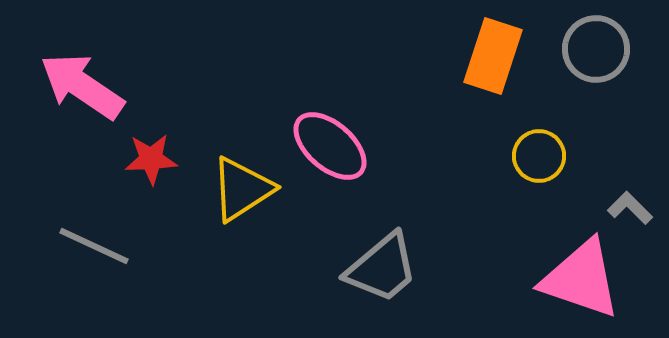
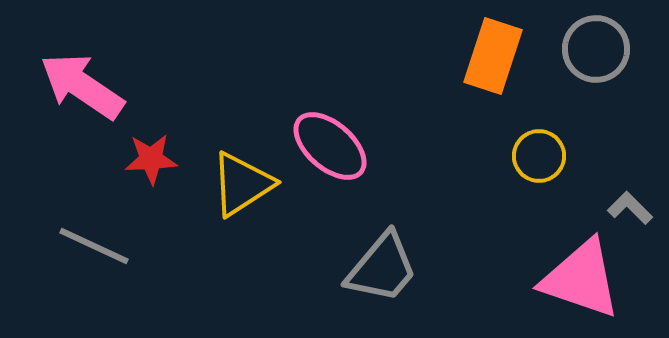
yellow triangle: moved 5 px up
gray trapezoid: rotated 10 degrees counterclockwise
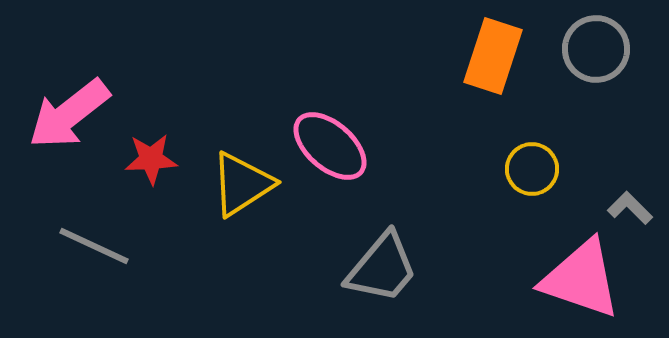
pink arrow: moved 13 px left, 28 px down; rotated 72 degrees counterclockwise
yellow circle: moved 7 px left, 13 px down
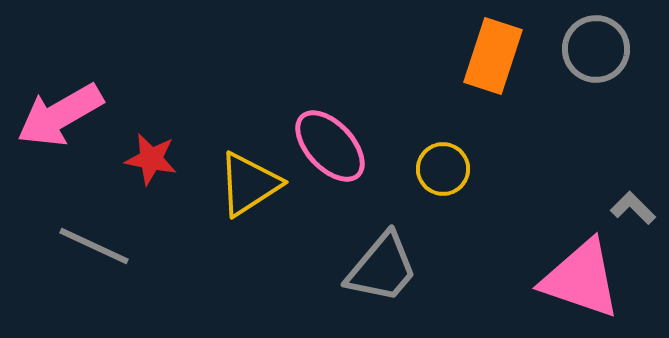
pink arrow: moved 9 px left, 1 px down; rotated 8 degrees clockwise
pink ellipse: rotated 6 degrees clockwise
red star: rotated 14 degrees clockwise
yellow circle: moved 89 px left
yellow triangle: moved 7 px right
gray L-shape: moved 3 px right
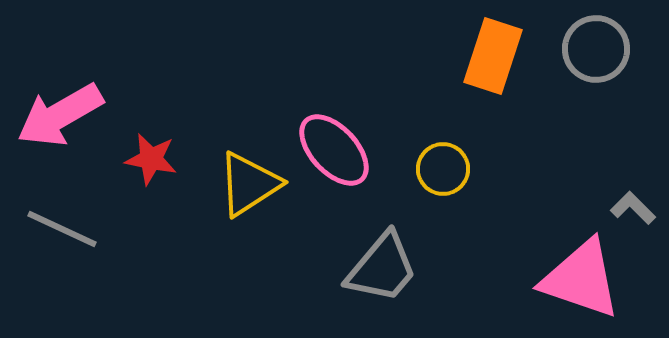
pink ellipse: moved 4 px right, 4 px down
gray line: moved 32 px left, 17 px up
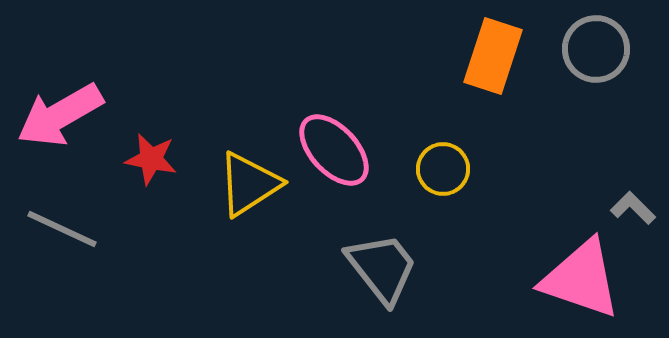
gray trapezoid: rotated 78 degrees counterclockwise
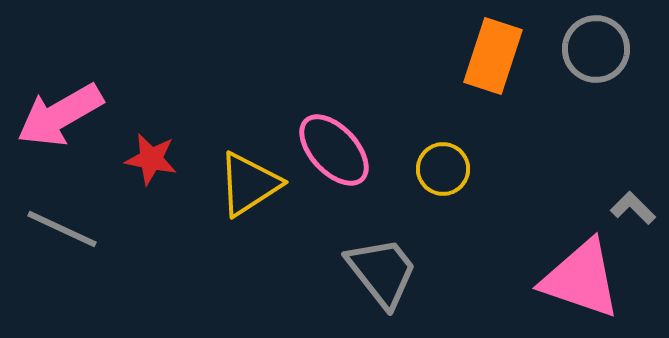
gray trapezoid: moved 4 px down
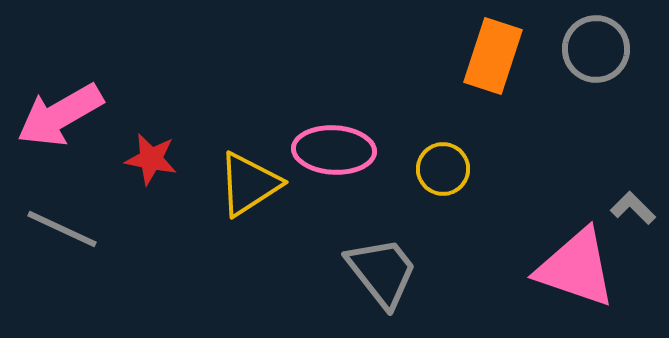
pink ellipse: rotated 44 degrees counterclockwise
pink triangle: moved 5 px left, 11 px up
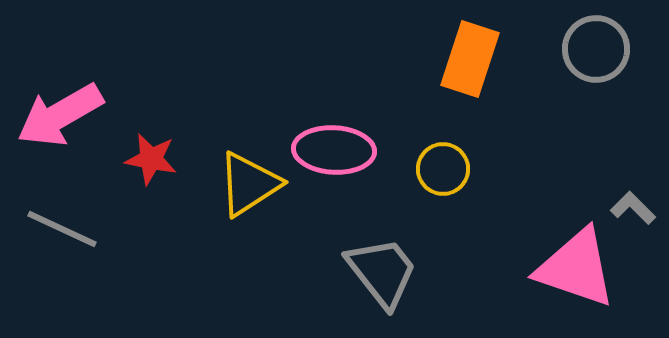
orange rectangle: moved 23 px left, 3 px down
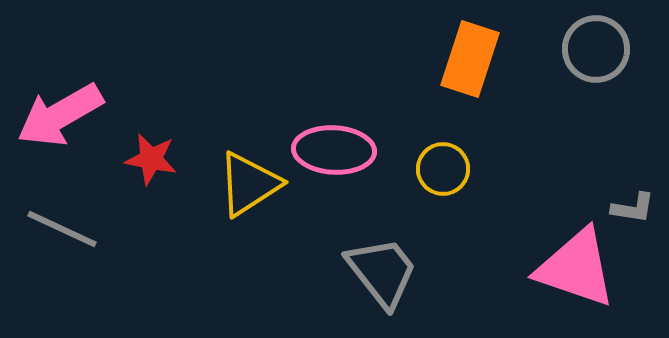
gray L-shape: rotated 144 degrees clockwise
